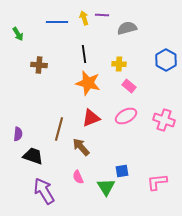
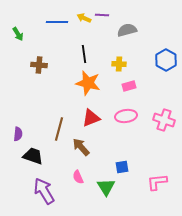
yellow arrow: rotated 48 degrees counterclockwise
gray semicircle: moved 2 px down
pink rectangle: rotated 56 degrees counterclockwise
pink ellipse: rotated 20 degrees clockwise
blue square: moved 4 px up
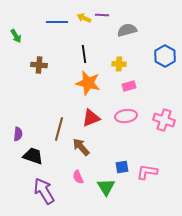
green arrow: moved 2 px left, 2 px down
blue hexagon: moved 1 px left, 4 px up
pink L-shape: moved 10 px left, 10 px up; rotated 15 degrees clockwise
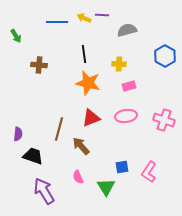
brown arrow: moved 1 px up
pink L-shape: moved 2 px right; rotated 65 degrees counterclockwise
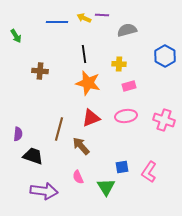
brown cross: moved 1 px right, 6 px down
purple arrow: rotated 128 degrees clockwise
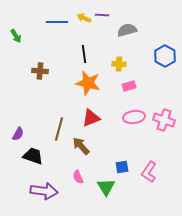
pink ellipse: moved 8 px right, 1 px down
purple semicircle: rotated 24 degrees clockwise
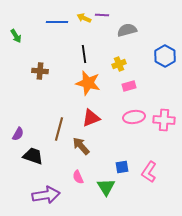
yellow cross: rotated 24 degrees counterclockwise
pink cross: rotated 15 degrees counterclockwise
purple arrow: moved 2 px right, 4 px down; rotated 16 degrees counterclockwise
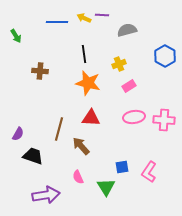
pink rectangle: rotated 16 degrees counterclockwise
red triangle: rotated 24 degrees clockwise
